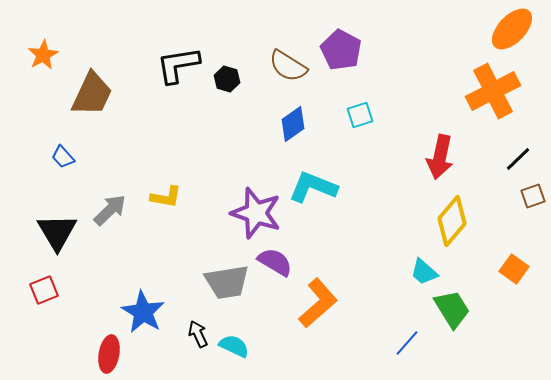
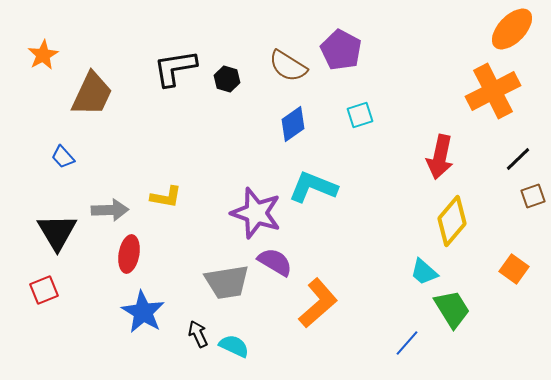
black L-shape: moved 3 px left, 3 px down
gray arrow: rotated 42 degrees clockwise
red ellipse: moved 20 px right, 100 px up
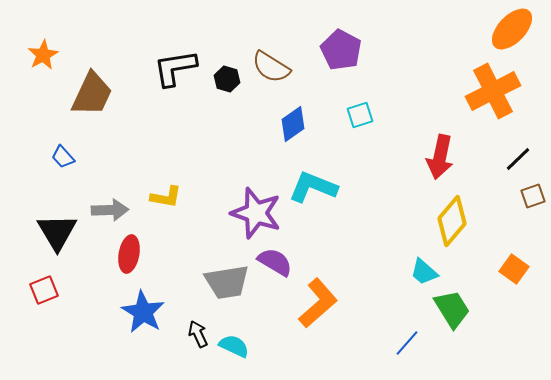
brown semicircle: moved 17 px left, 1 px down
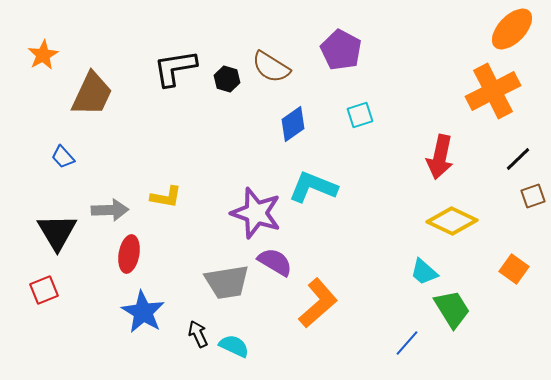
yellow diamond: rotated 75 degrees clockwise
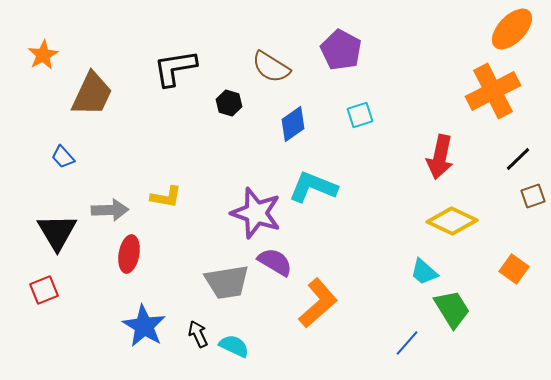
black hexagon: moved 2 px right, 24 px down
blue star: moved 1 px right, 14 px down
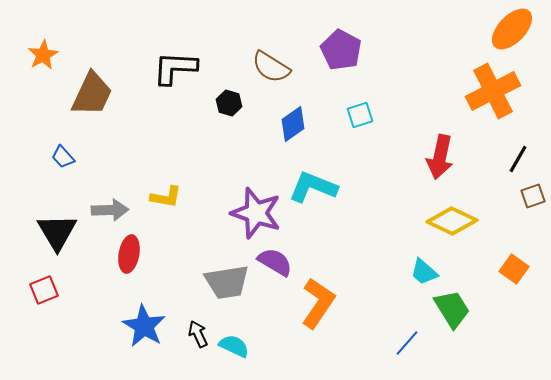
black L-shape: rotated 12 degrees clockwise
black line: rotated 16 degrees counterclockwise
orange L-shape: rotated 15 degrees counterclockwise
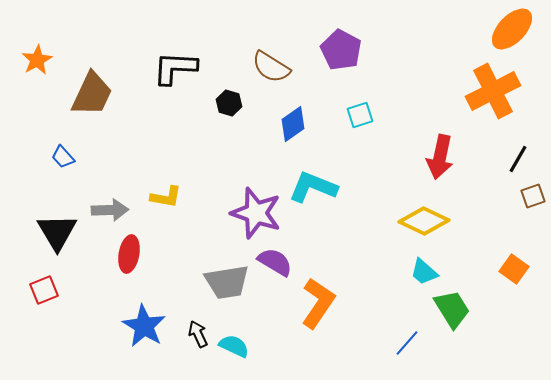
orange star: moved 6 px left, 5 px down
yellow diamond: moved 28 px left
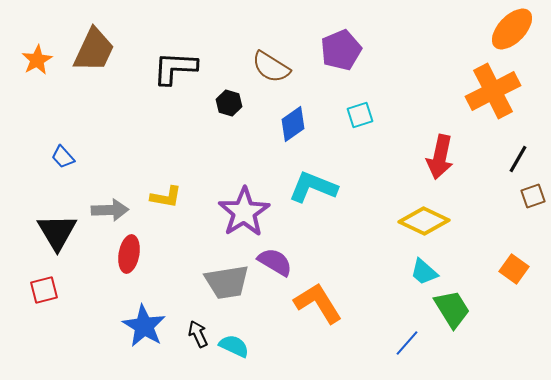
purple pentagon: rotated 21 degrees clockwise
brown trapezoid: moved 2 px right, 44 px up
purple star: moved 12 px left, 1 px up; rotated 21 degrees clockwise
red square: rotated 8 degrees clockwise
orange L-shape: rotated 66 degrees counterclockwise
